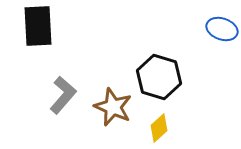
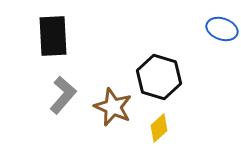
black rectangle: moved 15 px right, 10 px down
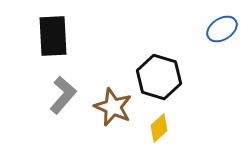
blue ellipse: rotated 52 degrees counterclockwise
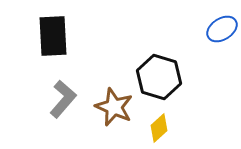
gray L-shape: moved 4 px down
brown star: moved 1 px right
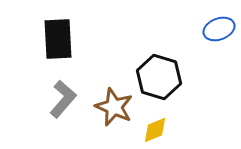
blue ellipse: moved 3 px left; rotated 12 degrees clockwise
black rectangle: moved 5 px right, 3 px down
yellow diamond: moved 4 px left, 2 px down; rotated 20 degrees clockwise
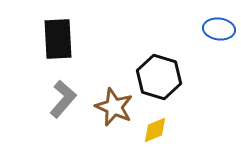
blue ellipse: rotated 28 degrees clockwise
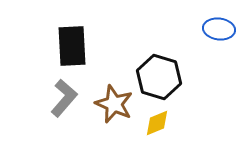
black rectangle: moved 14 px right, 7 px down
gray L-shape: moved 1 px right, 1 px up
brown star: moved 3 px up
yellow diamond: moved 2 px right, 7 px up
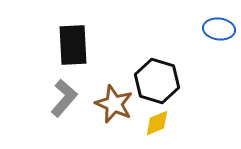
black rectangle: moved 1 px right, 1 px up
black hexagon: moved 2 px left, 4 px down
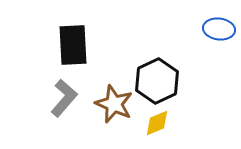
black hexagon: rotated 18 degrees clockwise
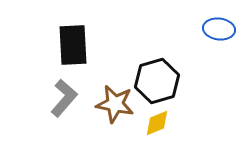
black hexagon: rotated 9 degrees clockwise
brown star: moved 1 px right; rotated 12 degrees counterclockwise
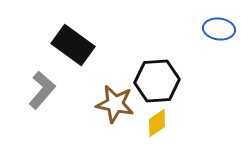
black rectangle: rotated 51 degrees counterclockwise
black hexagon: rotated 12 degrees clockwise
gray L-shape: moved 22 px left, 8 px up
yellow diamond: rotated 12 degrees counterclockwise
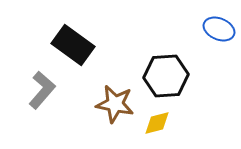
blue ellipse: rotated 16 degrees clockwise
black hexagon: moved 9 px right, 5 px up
yellow diamond: rotated 20 degrees clockwise
